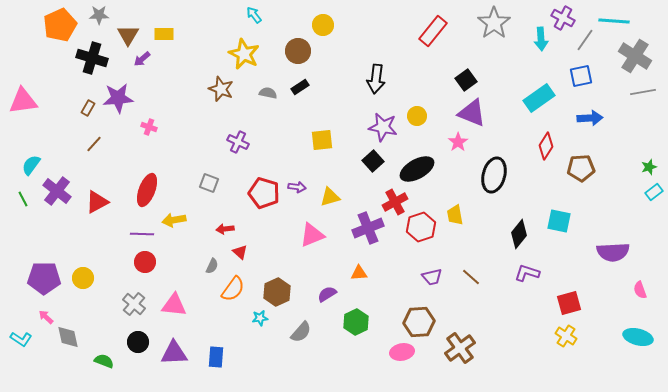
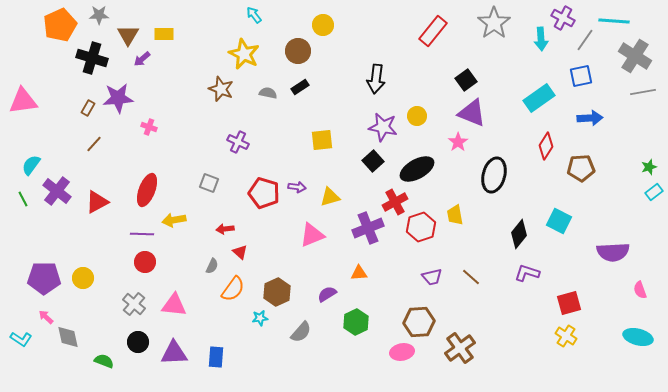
cyan square at (559, 221): rotated 15 degrees clockwise
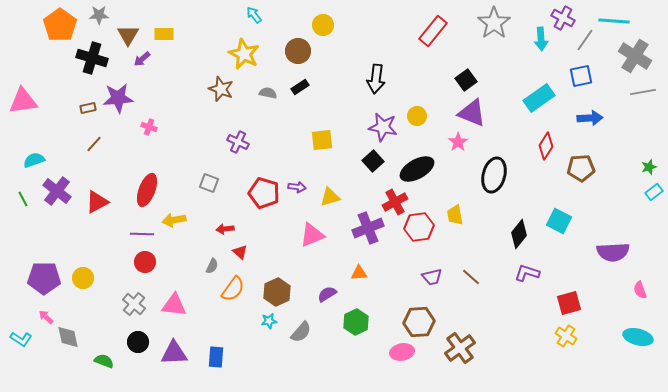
orange pentagon at (60, 25): rotated 12 degrees counterclockwise
brown rectangle at (88, 108): rotated 49 degrees clockwise
cyan semicircle at (31, 165): moved 3 px right, 5 px up; rotated 35 degrees clockwise
red hexagon at (421, 227): moved 2 px left; rotated 12 degrees clockwise
cyan star at (260, 318): moved 9 px right, 3 px down
